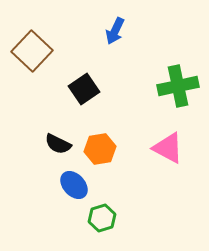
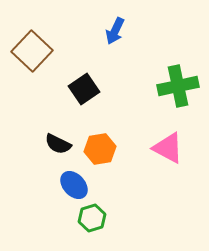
green hexagon: moved 10 px left
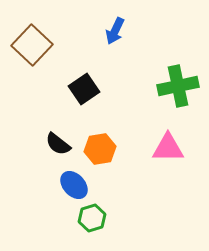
brown square: moved 6 px up
black semicircle: rotated 12 degrees clockwise
pink triangle: rotated 28 degrees counterclockwise
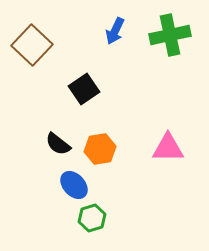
green cross: moved 8 px left, 51 px up
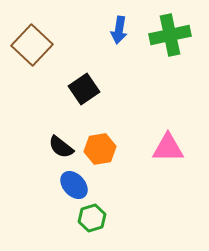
blue arrow: moved 4 px right, 1 px up; rotated 16 degrees counterclockwise
black semicircle: moved 3 px right, 3 px down
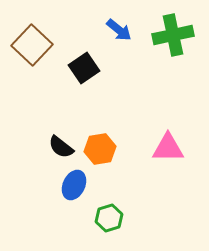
blue arrow: rotated 60 degrees counterclockwise
green cross: moved 3 px right
black square: moved 21 px up
blue ellipse: rotated 68 degrees clockwise
green hexagon: moved 17 px right
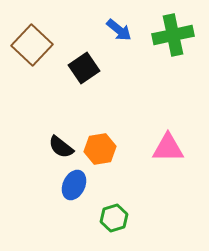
green hexagon: moved 5 px right
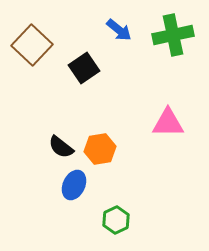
pink triangle: moved 25 px up
green hexagon: moved 2 px right, 2 px down; rotated 8 degrees counterclockwise
